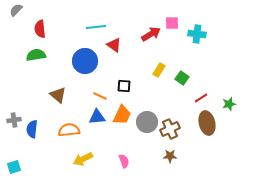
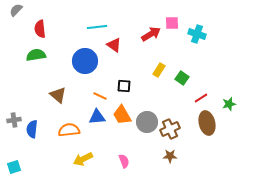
cyan line: moved 1 px right
cyan cross: rotated 12 degrees clockwise
orange trapezoid: rotated 125 degrees clockwise
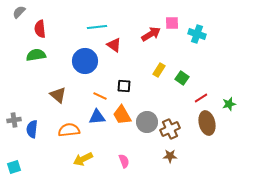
gray semicircle: moved 3 px right, 2 px down
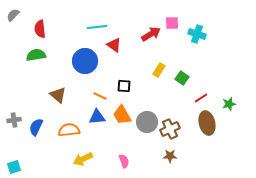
gray semicircle: moved 6 px left, 3 px down
blue semicircle: moved 4 px right, 2 px up; rotated 18 degrees clockwise
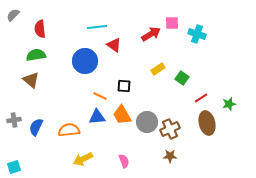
yellow rectangle: moved 1 px left, 1 px up; rotated 24 degrees clockwise
brown triangle: moved 27 px left, 15 px up
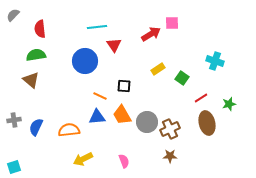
cyan cross: moved 18 px right, 27 px down
red triangle: rotated 21 degrees clockwise
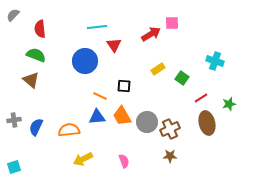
green semicircle: rotated 30 degrees clockwise
orange trapezoid: moved 1 px down
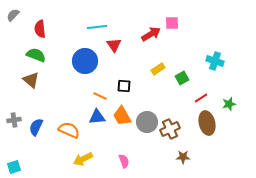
green square: rotated 24 degrees clockwise
orange semicircle: rotated 30 degrees clockwise
brown star: moved 13 px right, 1 px down
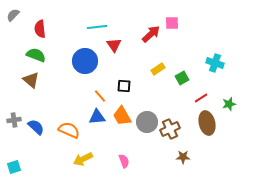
red arrow: rotated 12 degrees counterclockwise
cyan cross: moved 2 px down
orange line: rotated 24 degrees clockwise
blue semicircle: rotated 108 degrees clockwise
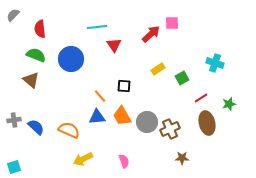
blue circle: moved 14 px left, 2 px up
brown star: moved 1 px left, 1 px down
